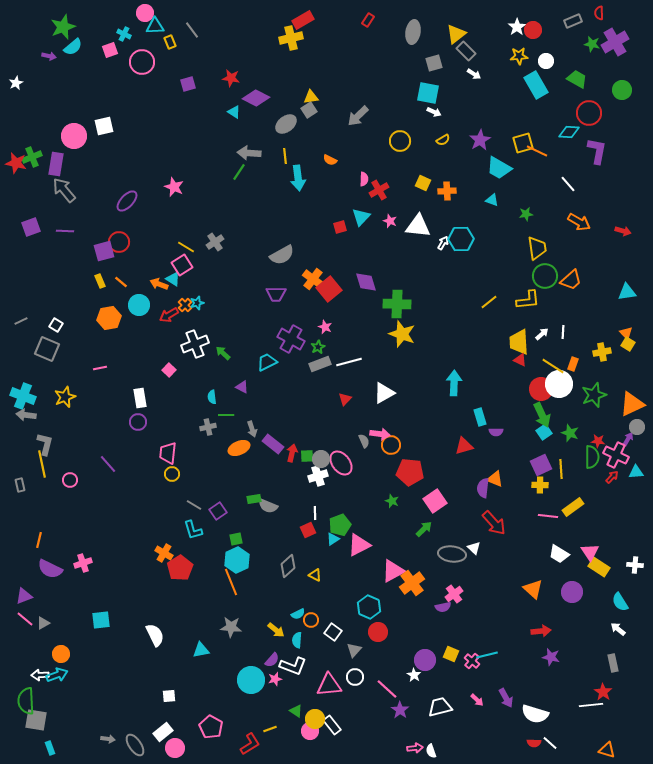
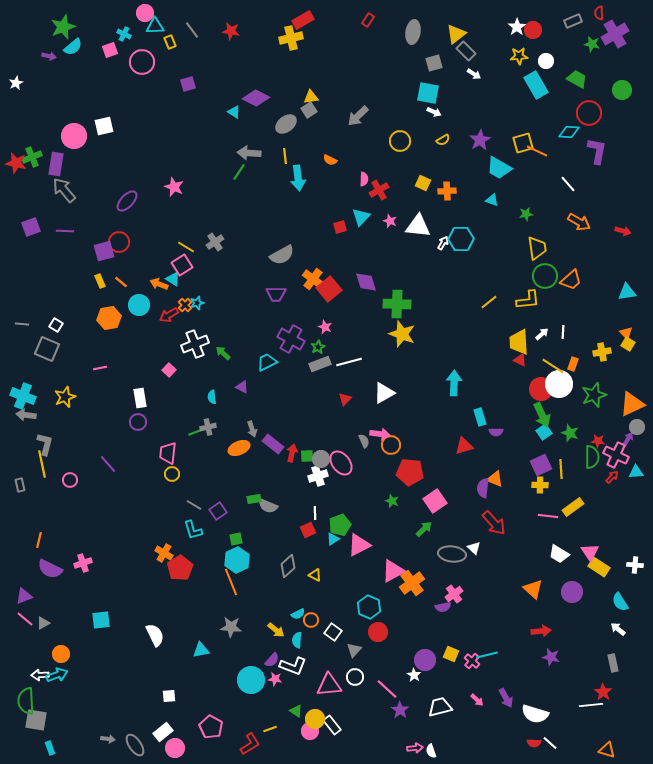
purple cross at (615, 42): moved 8 px up
red star at (231, 78): moved 47 px up
gray line at (21, 321): moved 1 px right, 3 px down; rotated 32 degrees clockwise
green line at (226, 415): moved 30 px left, 17 px down; rotated 21 degrees counterclockwise
pink star at (275, 679): rotated 24 degrees clockwise
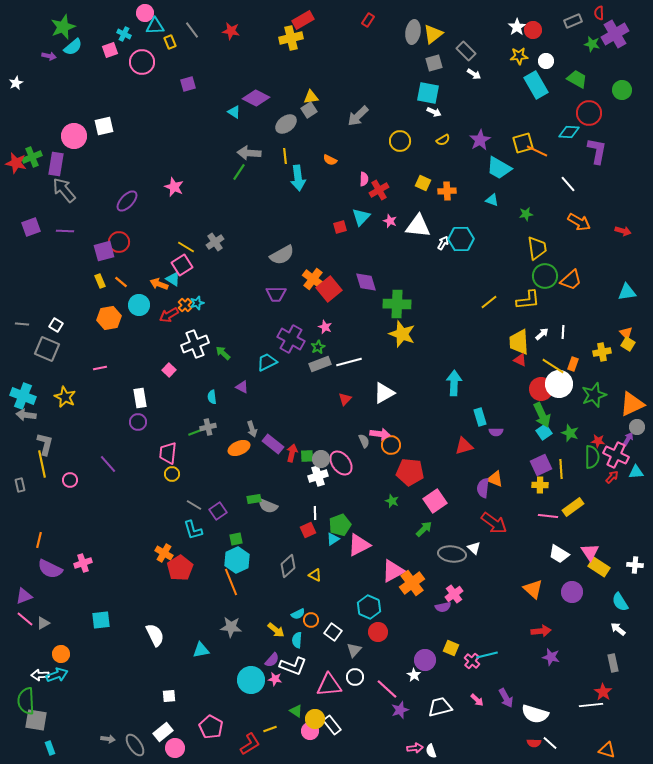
yellow triangle at (456, 34): moved 23 px left
yellow star at (65, 397): rotated 25 degrees counterclockwise
red arrow at (494, 523): rotated 12 degrees counterclockwise
yellow square at (451, 654): moved 6 px up
purple star at (400, 710): rotated 18 degrees clockwise
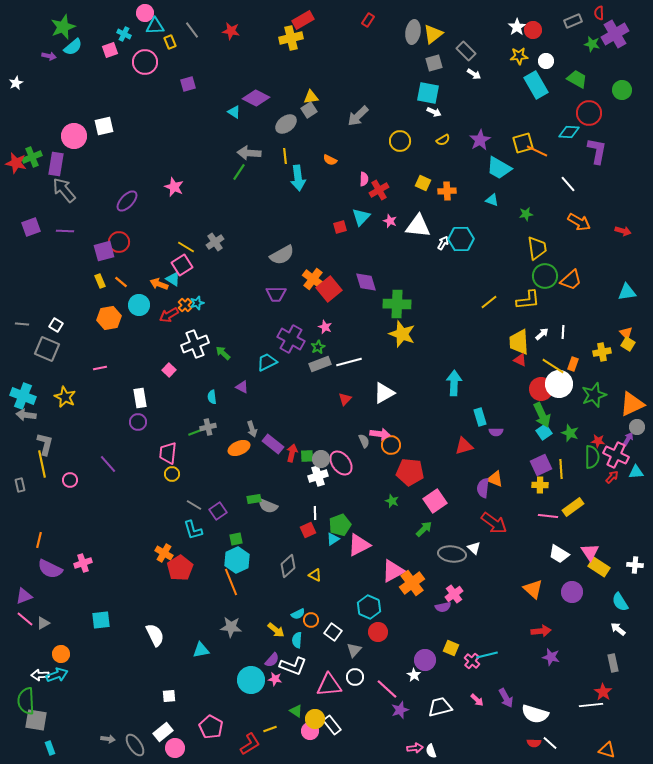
pink circle at (142, 62): moved 3 px right
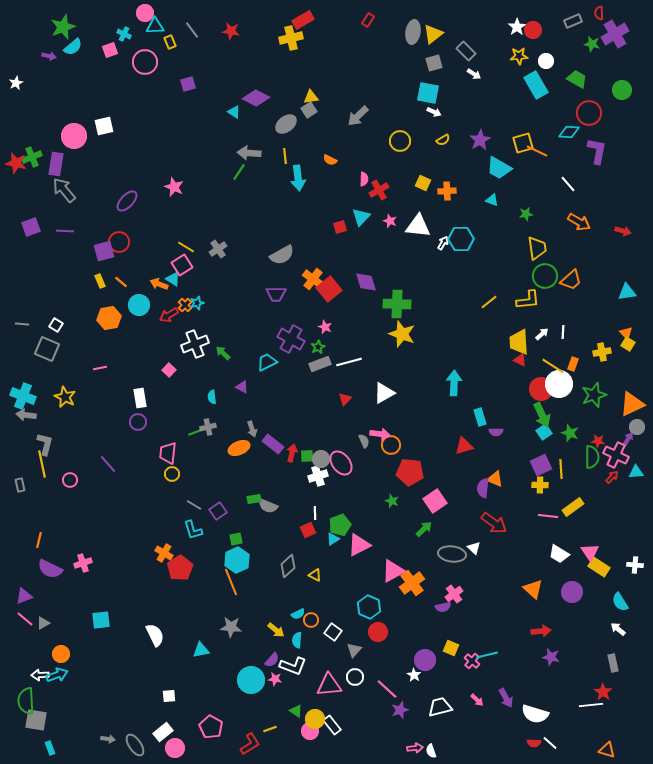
gray cross at (215, 242): moved 3 px right, 7 px down
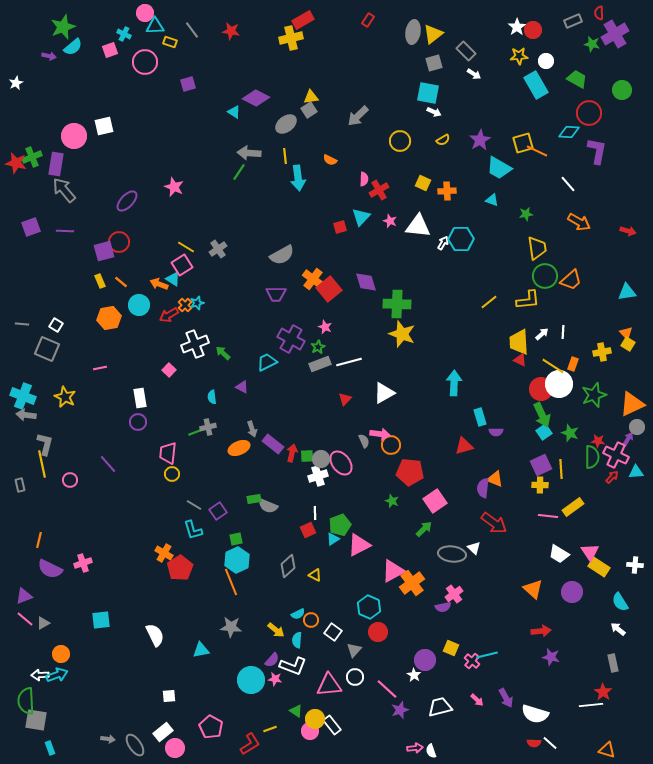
yellow rectangle at (170, 42): rotated 48 degrees counterclockwise
red arrow at (623, 231): moved 5 px right
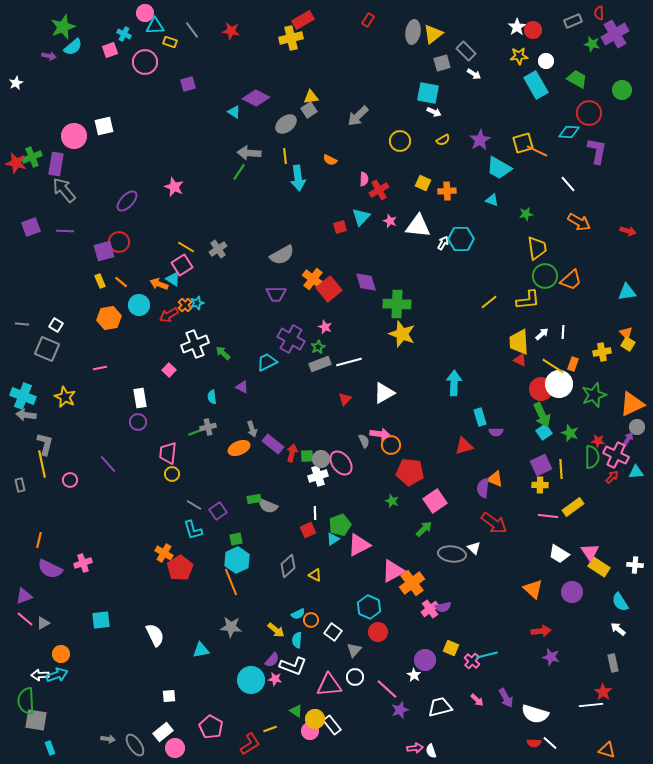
gray square at (434, 63): moved 8 px right
pink cross at (454, 594): moved 24 px left, 15 px down
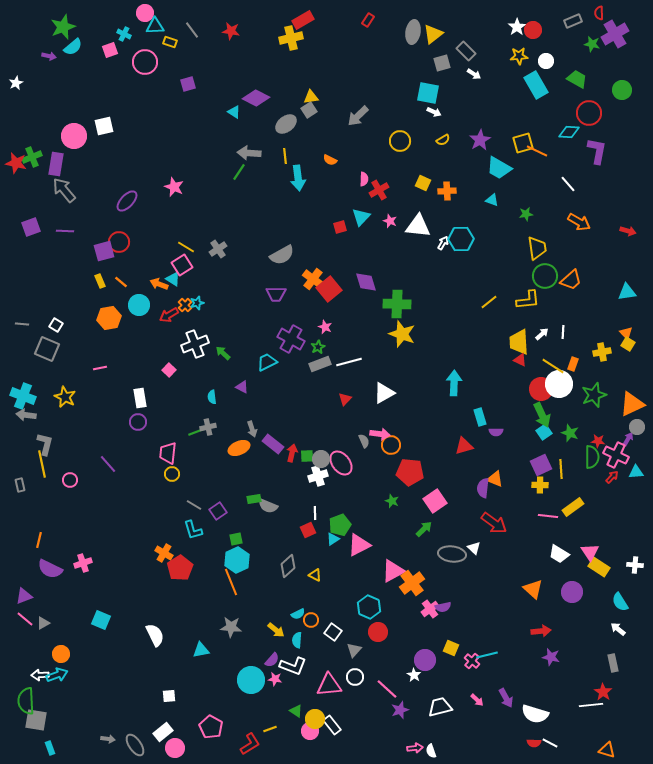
cyan square at (101, 620): rotated 30 degrees clockwise
white line at (550, 743): rotated 14 degrees counterclockwise
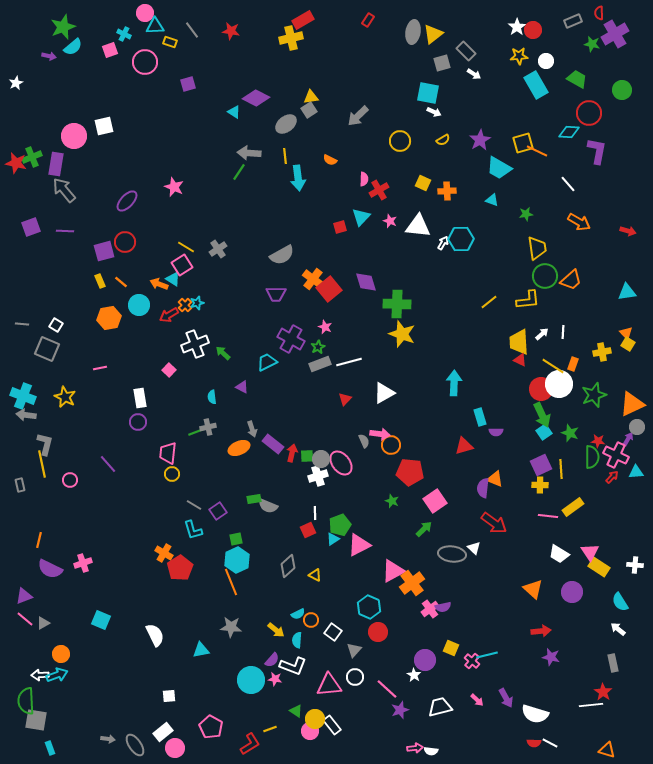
red circle at (119, 242): moved 6 px right
white semicircle at (431, 751): rotated 64 degrees counterclockwise
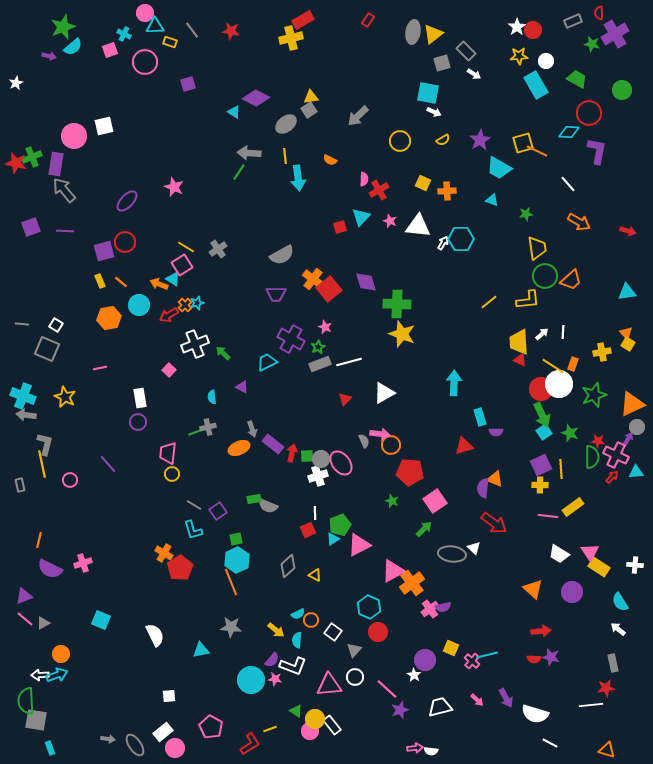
red star at (603, 692): moved 3 px right, 4 px up; rotated 30 degrees clockwise
red semicircle at (534, 743): moved 84 px up
